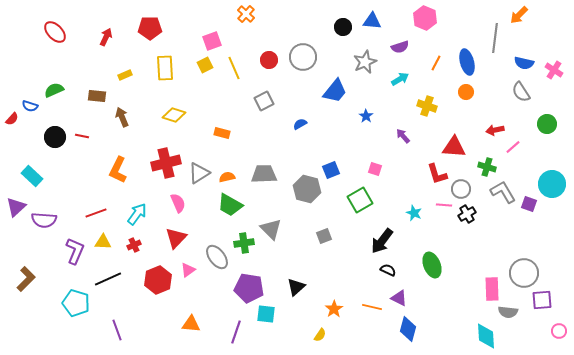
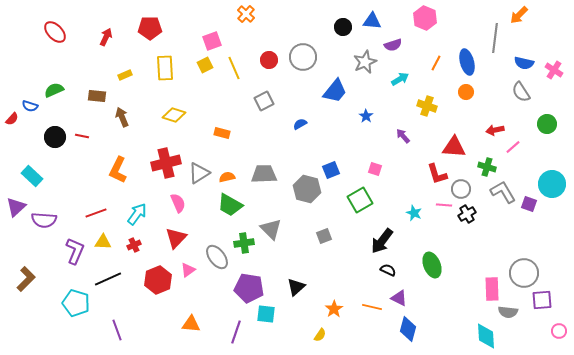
purple semicircle at (400, 47): moved 7 px left, 2 px up
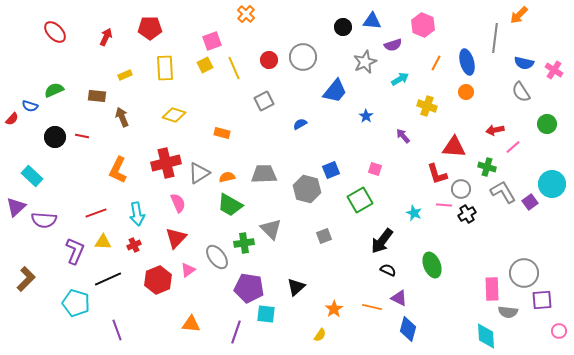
pink hexagon at (425, 18): moved 2 px left, 7 px down
purple square at (529, 204): moved 1 px right, 2 px up; rotated 35 degrees clockwise
cyan arrow at (137, 214): rotated 135 degrees clockwise
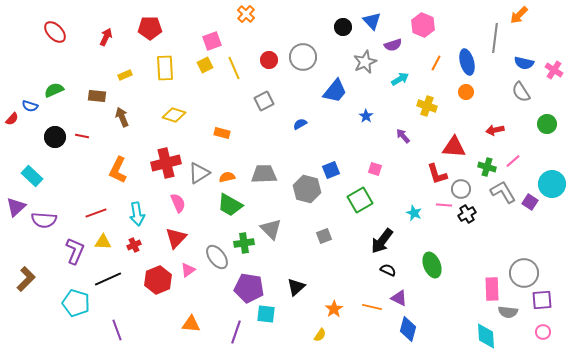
blue triangle at (372, 21): rotated 42 degrees clockwise
pink line at (513, 147): moved 14 px down
purple square at (530, 202): rotated 21 degrees counterclockwise
pink circle at (559, 331): moved 16 px left, 1 px down
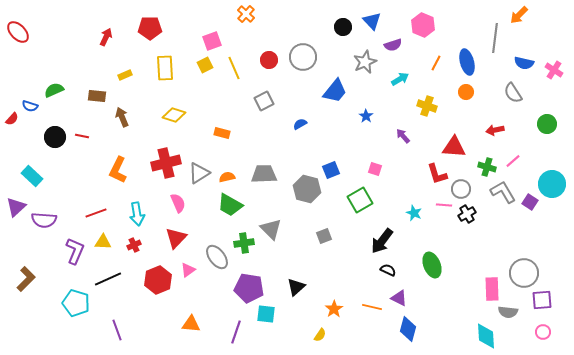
red ellipse at (55, 32): moved 37 px left
gray semicircle at (521, 92): moved 8 px left, 1 px down
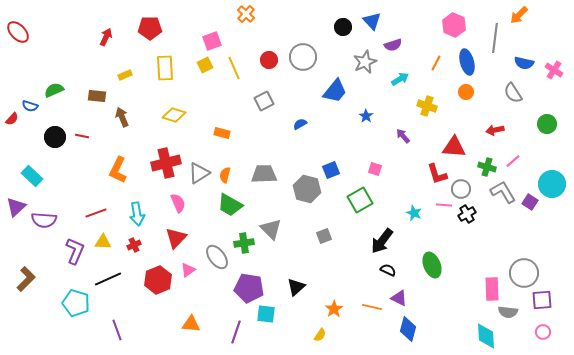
pink hexagon at (423, 25): moved 31 px right
orange semicircle at (227, 177): moved 2 px left, 2 px up; rotated 63 degrees counterclockwise
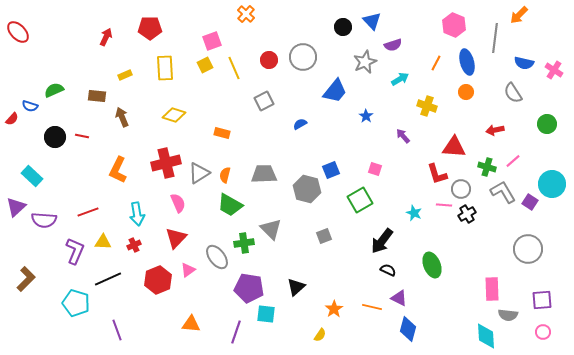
red line at (96, 213): moved 8 px left, 1 px up
gray circle at (524, 273): moved 4 px right, 24 px up
gray semicircle at (508, 312): moved 3 px down
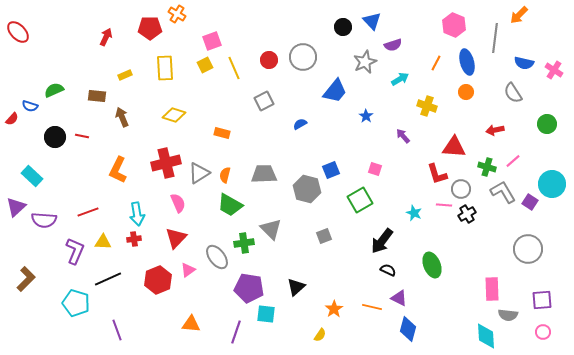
orange cross at (246, 14): moved 69 px left; rotated 12 degrees counterclockwise
red cross at (134, 245): moved 6 px up; rotated 16 degrees clockwise
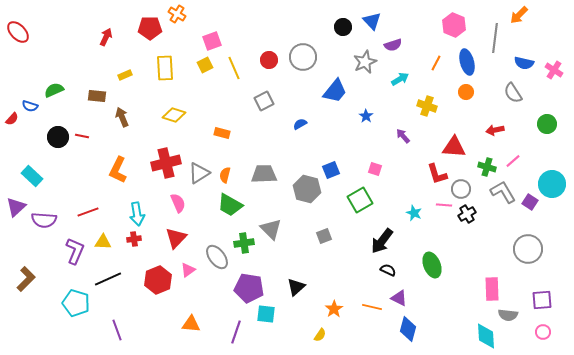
black circle at (55, 137): moved 3 px right
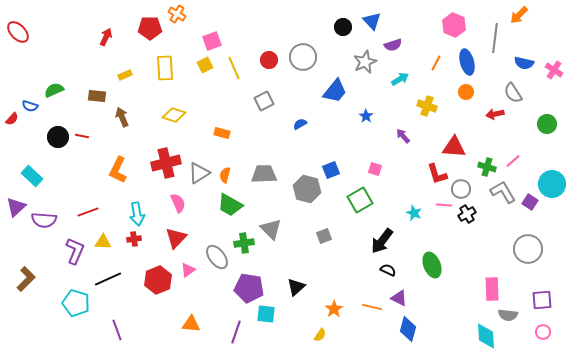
red arrow at (495, 130): moved 16 px up
